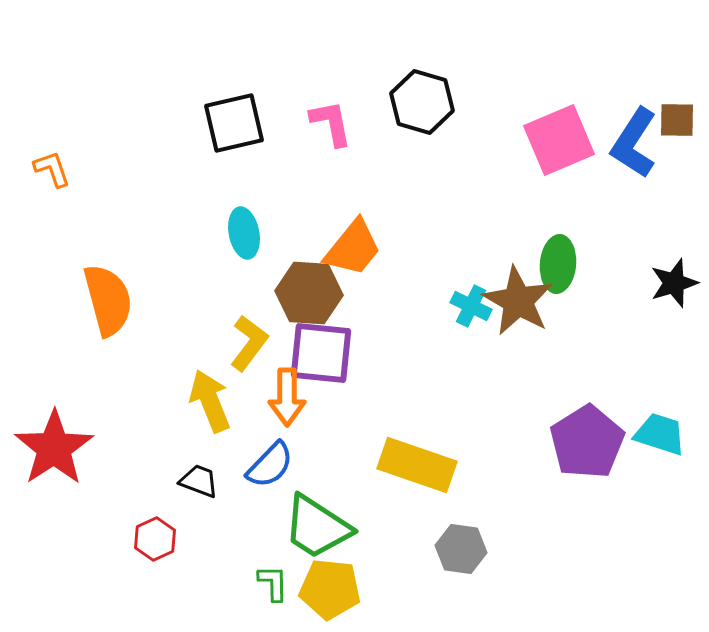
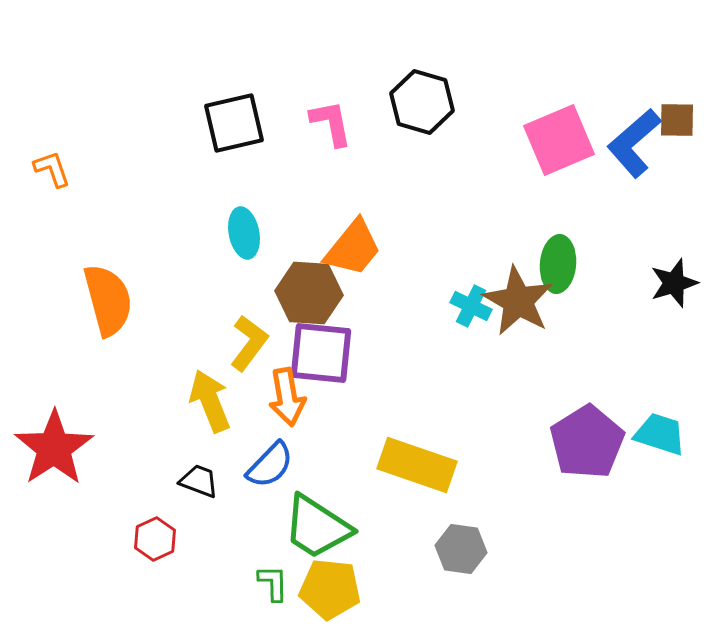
blue L-shape: rotated 16 degrees clockwise
orange arrow: rotated 10 degrees counterclockwise
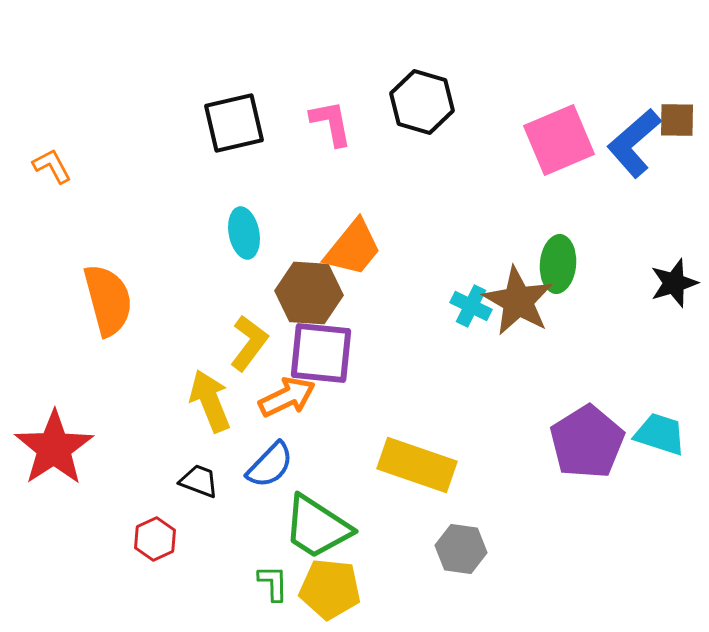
orange L-shape: moved 3 px up; rotated 9 degrees counterclockwise
orange arrow: rotated 106 degrees counterclockwise
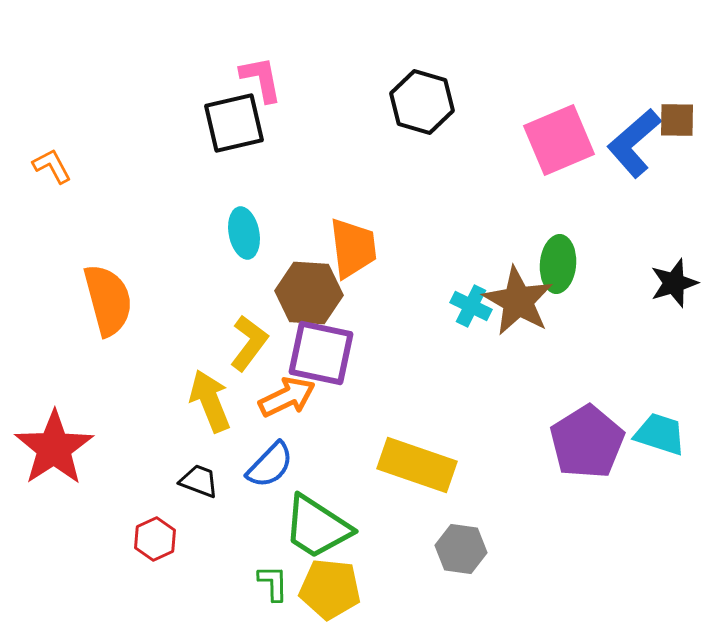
pink L-shape: moved 70 px left, 44 px up
orange trapezoid: rotated 46 degrees counterclockwise
purple square: rotated 6 degrees clockwise
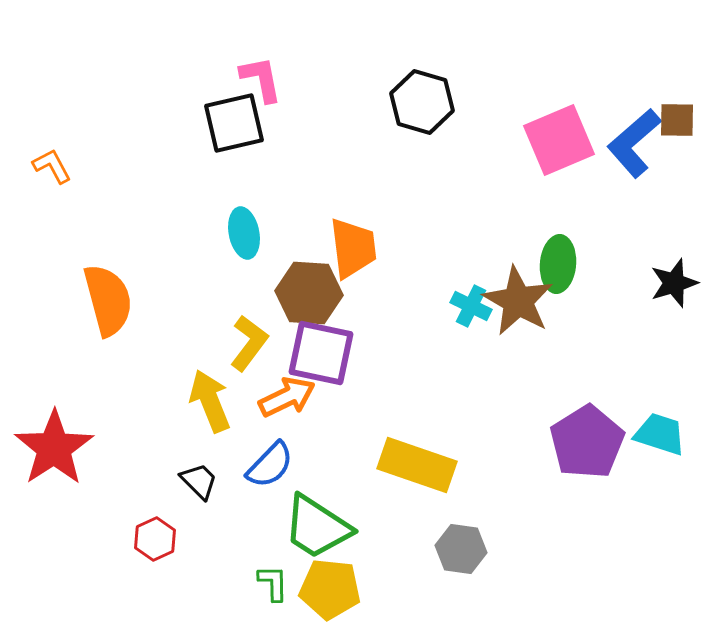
black trapezoid: rotated 24 degrees clockwise
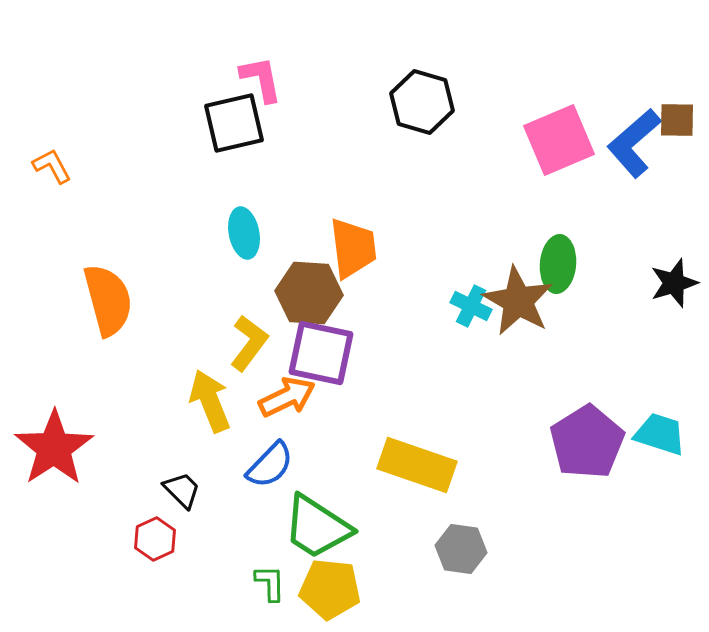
black trapezoid: moved 17 px left, 9 px down
green L-shape: moved 3 px left
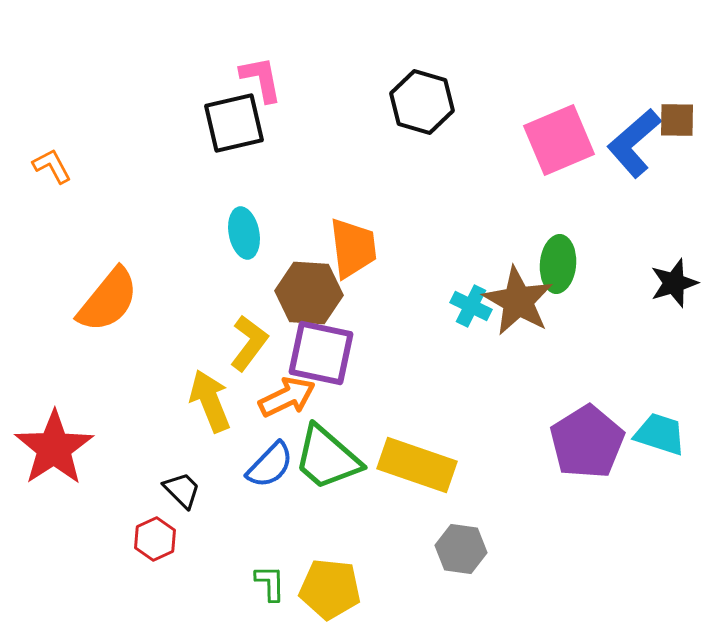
orange semicircle: rotated 54 degrees clockwise
green trapezoid: moved 10 px right, 69 px up; rotated 8 degrees clockwise
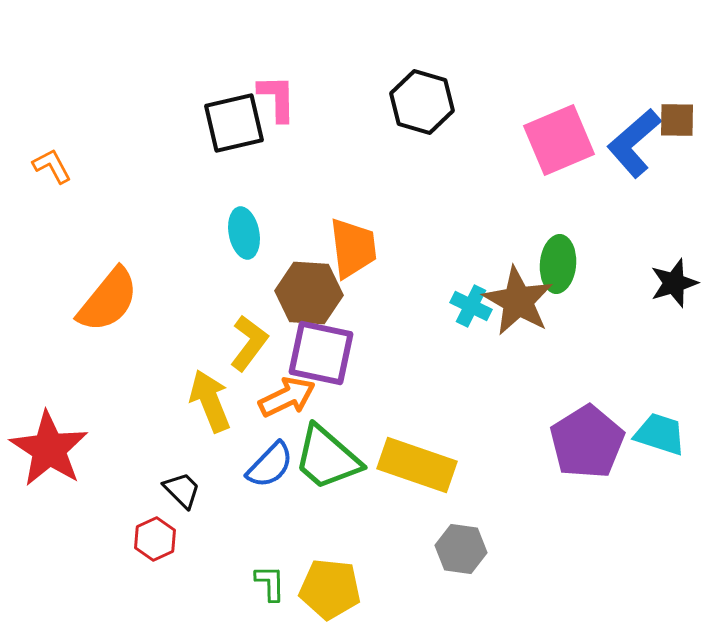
pink L-shape: moved 16 px right, 19 px down; rotated 10 degrees clockwise
red star: moved 5 px left, 1 px down; rotated 6 degrees counterclockwise
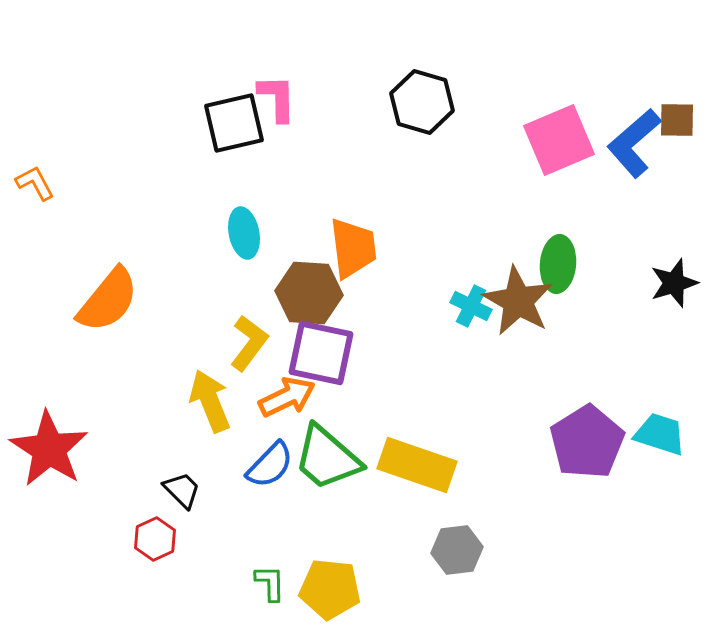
orange L-shape: moved 17 px left, 17 px down
gray hexagon: moved 4 px left, 1 px down; rotated 15 degrees counterclockwise
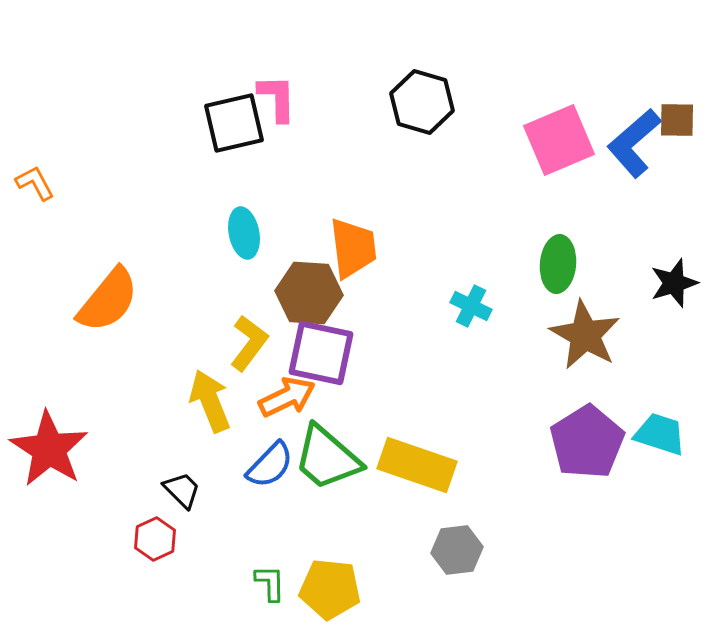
brown star: moved 67 px right, 34 px down
